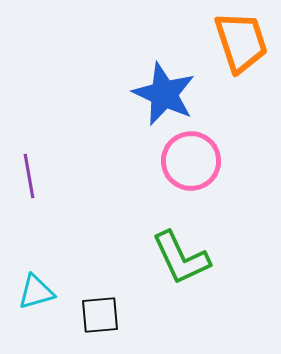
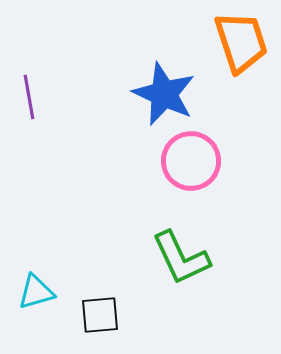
purple line: moved 79 px up
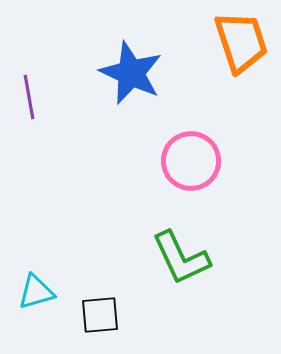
blue star: moved 33 px left, 21 px up
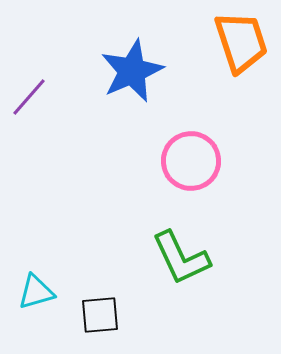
blue star: moved 1 px right, 2 px up; rotated 24 degrees clockwise
purple line: rotated 51 degrees clockwise
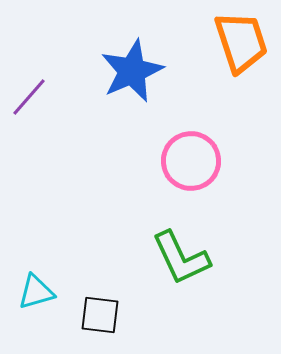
black square: rotated 12 degrees clockwise
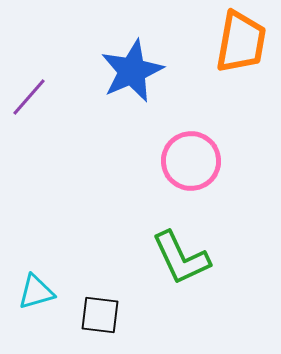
orange trapezoid: rotated 28 degrees clockwise
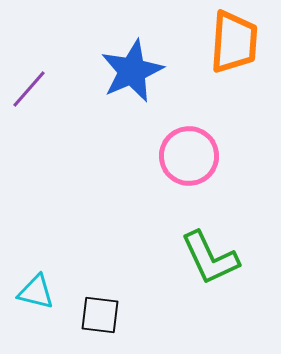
orange trapezoid: moved 7 px left; rotated 6 degrees counterclockwise
purple line: moved 8 px up
pink circle: moved 2 px left, 5 px up
green L-shape: moved 29 px right
cyan triangle: rotated 30 degrees clockwise
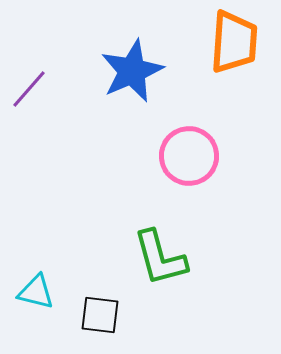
green L-shape: moved 50 px left; rotated 10 degrees clockwise
